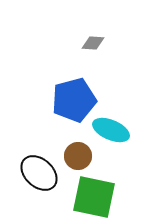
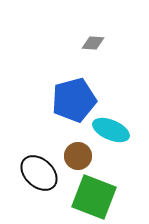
green square: rotated 9 degrees clockwise
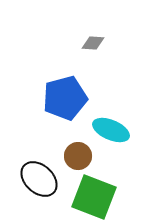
blue pentagon: moved 9 px left, 2 px up
black ellipse: moved 6 px down
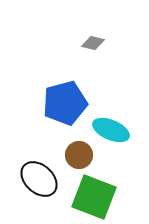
gray diamond: rotated 10 degrees clockwise
blue pentagon: moved 5 px down
brown circle: moved 1 px right, 1 px up
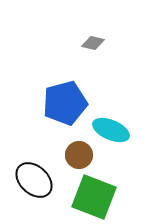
black ellipse: moved 5 px left, 1 px down
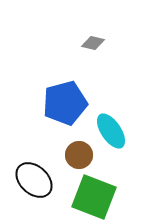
cyan ellipse: moved 1 px down; rotated 33 degrees clockwise
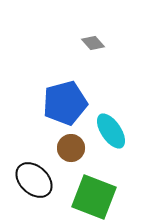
gray diamond: rotated 35 degrees clockwise
brown circle: moved 8 px left, 7 px up
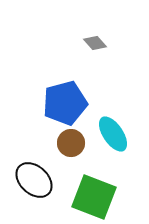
gray diamond: moved 2 px right
cyan ellipse: moved 2 px right, 3 px down
brown circle: moved 5 px up
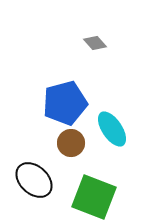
cyan ellipse: moved 1 px left, 5 px up
